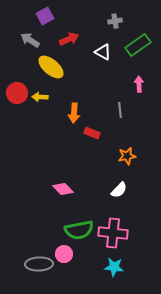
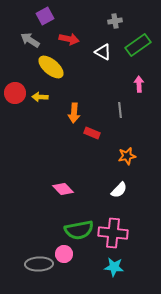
red arrow: rotated 36 degrees clockwise
red circle: moved 2 px left
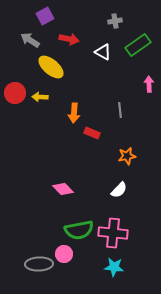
pink arrow: moved 10 px right
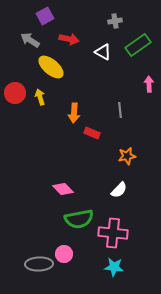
yellow arrow: rotated 70 degrees clockwise
green semicircle: moved 11 px up
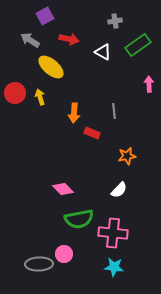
gray line: moved 6 px left, 1 px down
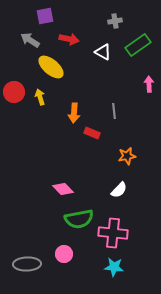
purple square: rotated 18 degrees clockwise
red circle: moved 1 px left, 1 px up
gray ellipse: moved 12 px left
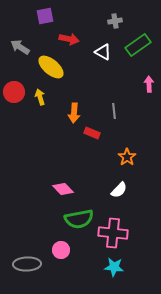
gray arrow: moved 10 px left, 7 px down
orange star: moved 1 px down; rotated 24 degrees counterclockwise
pink circle: moved 3 px left, 4 px up
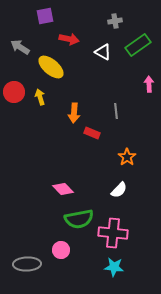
gray line: moved 2 px right
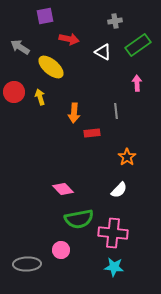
pink arrow: moved 12 px left, 1 px up
red rectangle: rotated 28 degrees counterclockwise
